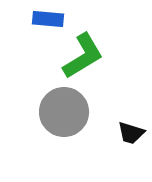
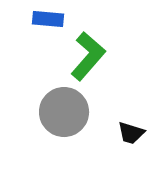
green L-shape: moved 5 px right; rotated 18 degrees counterclockwise
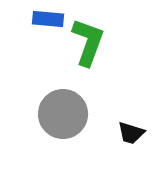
green L-shape: moved 14 px up; rotated 21 degrees counterclockwise
gray circle: moved 1 px left, 2 px down
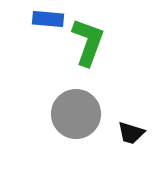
gray circle: moved 13 px right
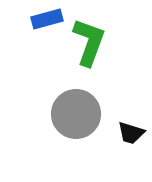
blue rectangle: moved 1 px left; rotated 20 degrees counterclockwise
green L-shape: moved 1 px right
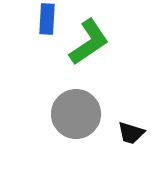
blue rectangle: rotated 72 degrees counterclockwise
green L-shape: rotated 36 degrees clockwise
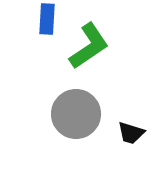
green L-shape: moved 4 px down
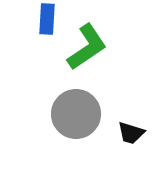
green L-shape: moved 2 px left, 1 px down
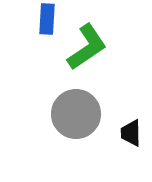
black trapezoid: rotated 72 degrees clockwise
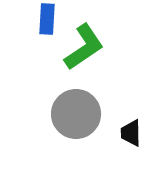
green L-shape: moved 3 px left
